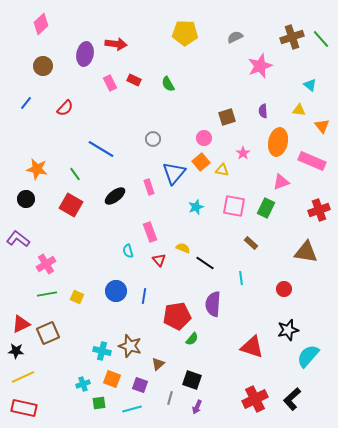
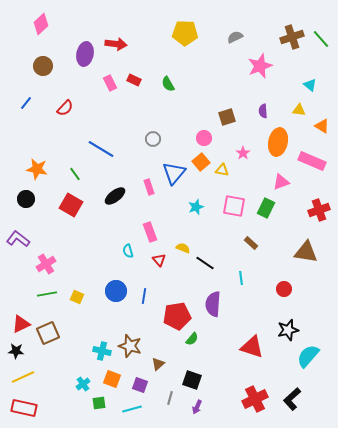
orange triangle at (322, 126): rotated 21 degrees counterclockwise
cyan cross at (83, 384): rotated 16 degrees counterclockwise
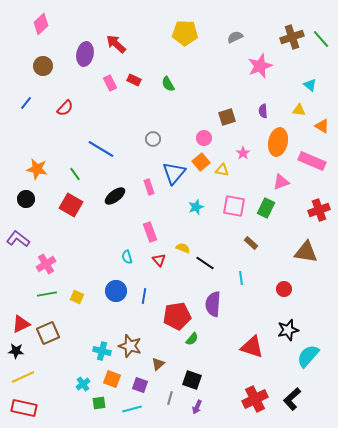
red arrow at (116, 44): rotated 145 degrees counterclockwise
cyan semicircle at (128, 251): moved 1 px left, 6 px down
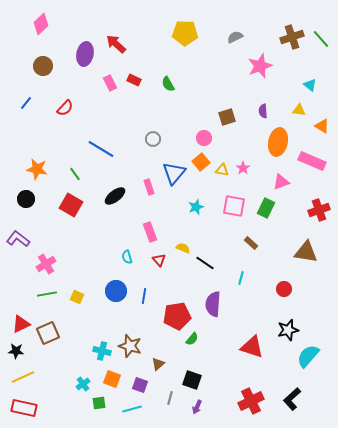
pink star at (243, 153): moved 15 px down
cyan line at (241, 278): rotated 24 degrees clockwise
red cross at (255, 399): moved 4 px left, 2 px down
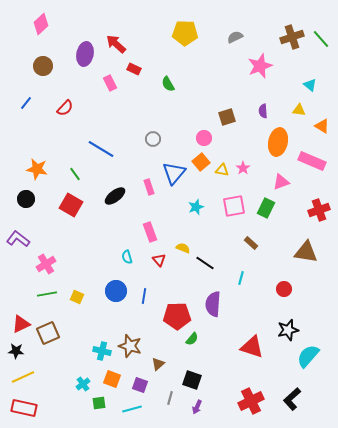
red rectangle at (134, 80): moved 11 px up
pink square at (234, 206): rotated 20 degrees counterclockwise
red pentagon at (177, 316): rotated 8 degrees clockwise
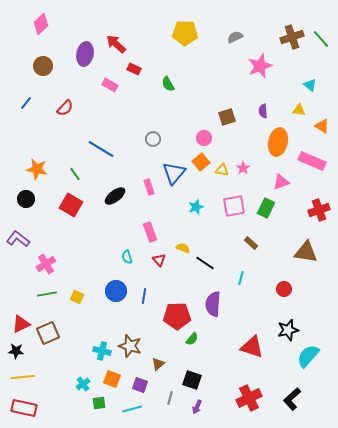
pink rectangle at (110, 83): moved 2 px down; rotated 35 degrees counterclockwise
yellow line at (23, 377): rotated 20 degrees clockwise
red cross at (251, 401): moved 2 px left, 3 px up
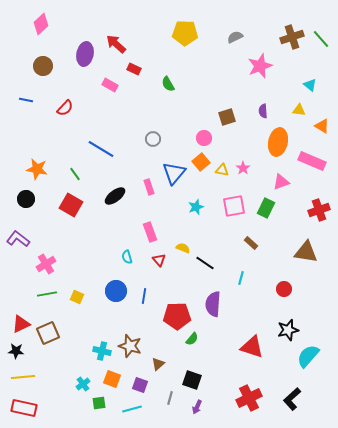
blue line at (26, 103): moved 3 px up; rotated 64 degrees clockwise
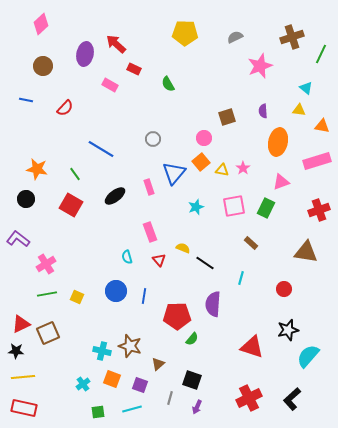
green line at (321, 39): moved 15 px down; rotated 66 degrees clockwise
cyan triangle at (310, 85): moved 4 px left, 3 px down
orange triangle at (322, 126): rotated 21 degrees counterclockwise
pink rectangle at (312, 161): moved 5 px right; rotated 40 degrees counterclockwise
green square at (99, 403): moved 1 px left, 9 px down
